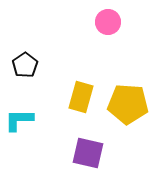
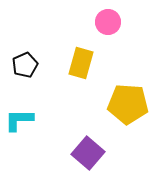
black pentagon: rotated 10 degrees clockwise
yellow rectangle: moved 34 px up
purple square: rotated 28 degrees clockwise
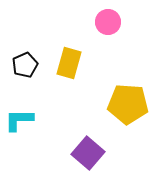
yellow rectangle: moved 12 px left
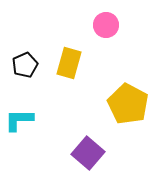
pink circle: moved 2 px left, 3 px down
yellow pentagon: rotated 24 degrees clockwise
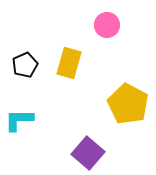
pink circle: moved 1 px right
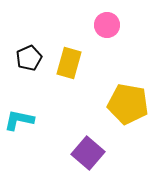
black pentagon: moved 4 px right, 7 px up
yellow pentagon: rotated 18 degrees counterclockwise
cyan L-shape: rotated 12 degrees clockwise
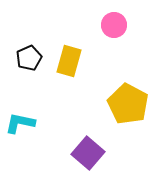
pink circle: moved 7 px right
yellow rectangle: moved 2 px up
yellow pentagon: rotated 18 degrees clockwise
cyan L-shape: moved 1 px right, 3 px down
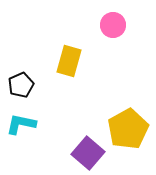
pink circle: moved 1 px left
black pentagon: moved 8 px left, 27 px down
yellow pentagon: moved 25 px down; rotated 15 degrees clockwise
cyan L-shape: moved 1 px right, 1 px down
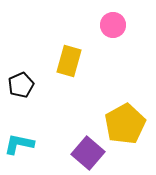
cyan L-shape: moved 2 px left, 20 px down
yellow pentagon: moved 3 px left, 5 px up
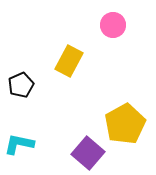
yellow rectangle: rotated 12 degrees clockwise
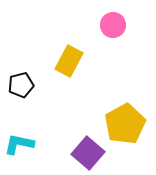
black pentagon: rotated 10 degrees clockwise
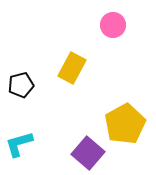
yellow rectangle: moved 3 px right, 7 px down
cyan L-shape: rotated 28 degrees counterclockwise
